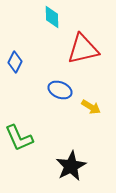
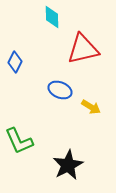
green L-shape: moved 3 px down
black star: moved 3 px left, 1 px up
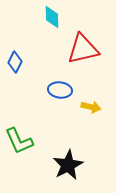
blue ellipse: rotated 15 degrees counterclockwise
yellow arrow: rotated 18 degrees counterclockwise
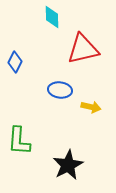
green L-shape: rotated 28 degrees clockwise
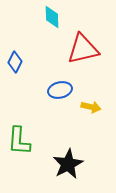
blue ellipse: rotated 20 degrees counterclockwise
black star: moved 1 px up
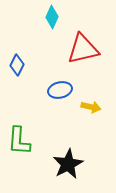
cyan diamond: rotated 25 degrees clockwise
blue diamond: moved 2 px right, 3 px down
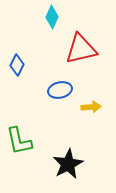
red triangle: moved 2 px left
yellow arrow: rotated 18 degrees counterclockwise
green L-shape: rotated 16 degrees counterclockwise
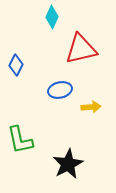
blue diamond: moved 1 px left
green L-shape: moved 1 px right, 1 px up
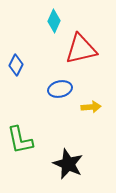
cyan diamond: moved 2 px right, 4 px down
blue ellipse: moved 1 px up
black star: rotated 20 degrees counterclockwise
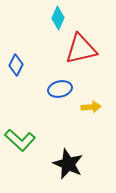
cyan diamond: moved 4 px right, 3 px up
green L-shape: rotated 36 degrees counterclockwise
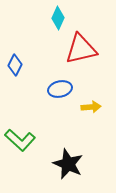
blue diamond: moved 1 px left
